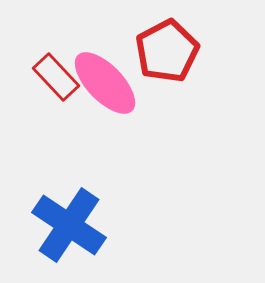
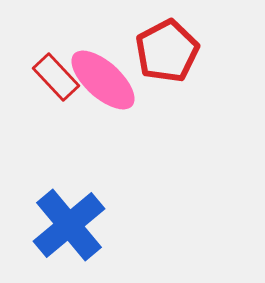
pink ellipse: moved 2 px left, 3 px up; rotated 4 degrees counterclockwise
blue cross: rotated 16 degrees clockwise
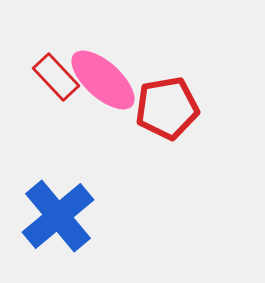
red pentagon: moved 57 px down; rotated 18 degrees clockwise
blue cross: moved 11 px left, 9 px up
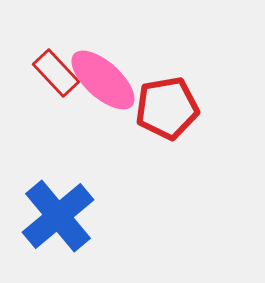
red rectangle: moved 4 px up
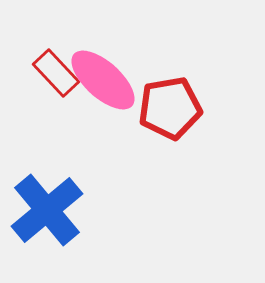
red pentagon: moved 3 px right
blue cross: moved 11 px left, 6 px up
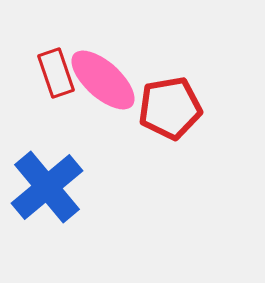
red rectangle: rotated 24 degrees clockwise
blue cross: moved 23 px up
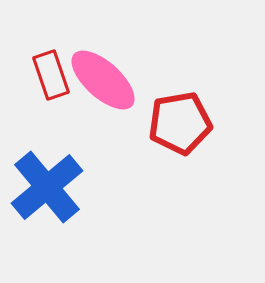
red rectangle: moved 5 px left, 2 px down
red pentagon: moved 10 px right, 15 px down
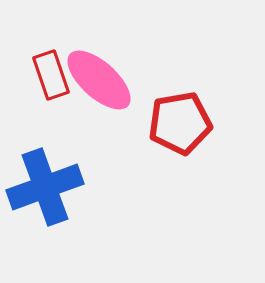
pink ellipse: moved 4 px left
blue cross: moved 2 px left; rotated 20 degrees clockwise
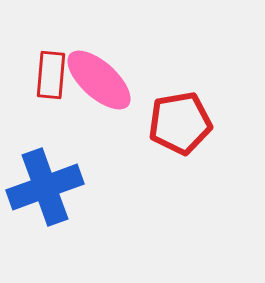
red rectangle: rotated 24 degrees clockwise
